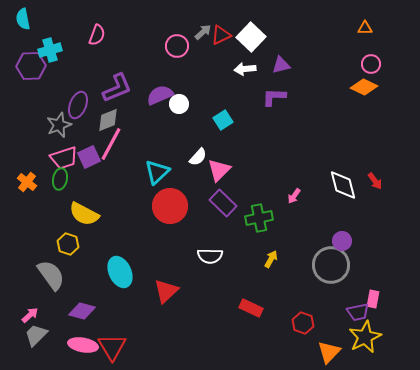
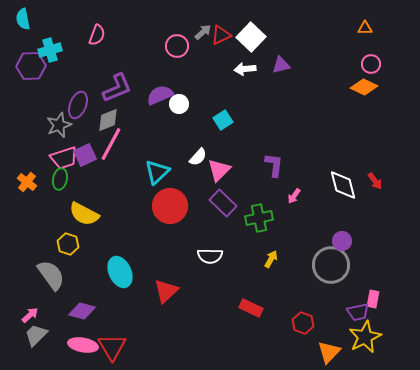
purple L-shape at (274, 97): moved 68 px down; rotated 95 degrees clockwise
purple square at (89, 157): moved 4 px left, 2 px up
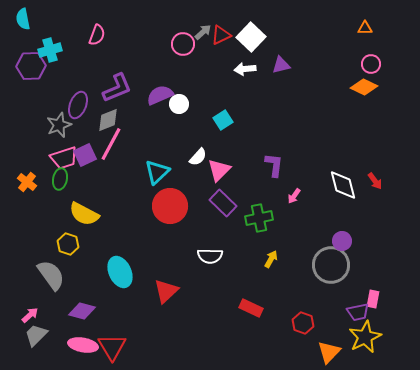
pink circle at (177, 46): moved 6 px right, 2 px up
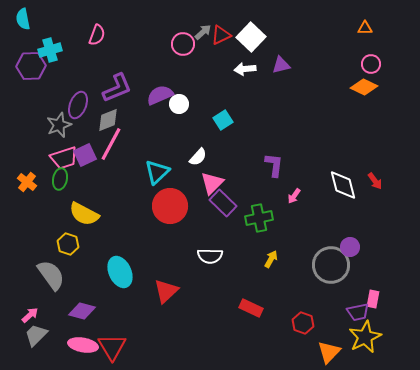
pink triangle at (219, 170): moved 7 px left, 13 px down
purple circle at (342, 241): moved 8 px right, 6 px down
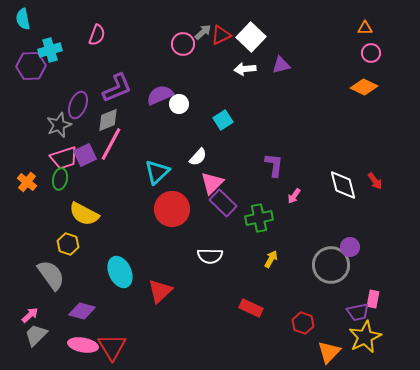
pink circle at (371, 64): moved 11 px up
red circle at (170, 206): moved 2 px right, 3 px down
red triangle at (166, 291): moved 6 px left
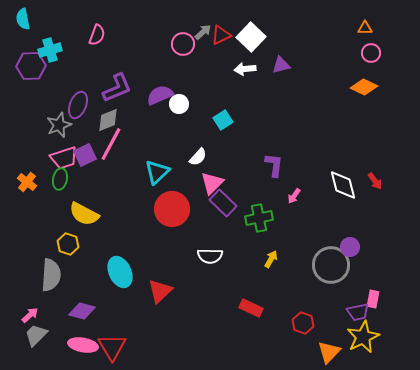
gray semicircle at (51, 275): rotated 40 degrees clockwise
yellow star at (365, 337): moved 2 px left
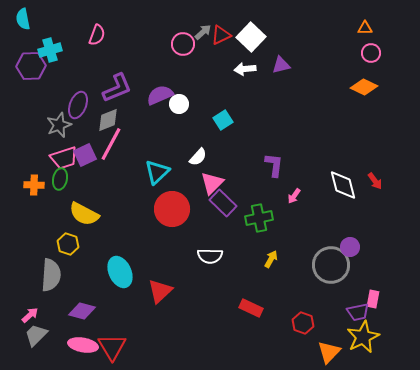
orange cross at (27, 182): moved 7 px right, 3 px down; rotated 36 degrees counterclockwise
